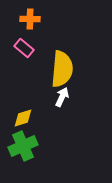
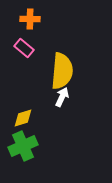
yellow semicircle: moved 2 px down
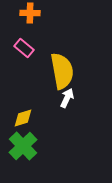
orange cross: moved 6 px up
yellow semicircle: rotated 15 degrees counterclockwise
white arrow: moved 5 px right, 1 px down
green cross: rotated 20 degrees counterclockwise
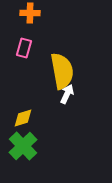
pink rectangle: rotated 66 degrees clockwise
white arrow: moved 4 px up
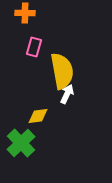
orange cross: moved 5 px left
pink rectangle: moved 10 px right, 1 px up
yellow diamond: moved 15 px right, 2 px up; rotated 10 degrees clockwise
green cross: moved 2 px left, 3 px up
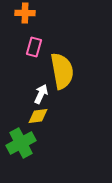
white arrow: moved 26 px left
green cross: rotated 16 degrees clockwise
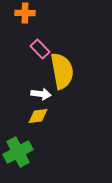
pink rectangle: moved 6 px right, 2 px down; rotated 60 degrees counterclockwise
white arrow: rotated 72 degrees clockwise
green cross: moved 3 px left, 9 px down
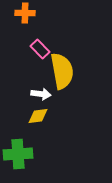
green cross: moved 2 px down; rotated 24 degrees clockwise
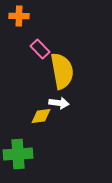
orange cross: moved 6 px left, 3 px down
white arrow: moved 18 px right, 9 px down
yellow diamond: moved 3 px right
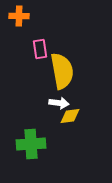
pink rectangle: rotated 36 degrees clockwise
yellow diamond: moved 29 px right
green cross: moved 13 px right, 10 px up
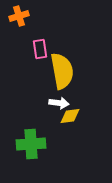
orange cross: rotated 18 degrees counterclockwise
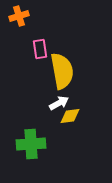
white arrow: rotated 36 degrees counterclockwise
